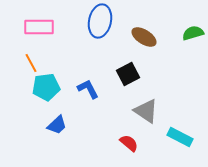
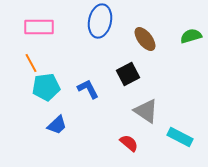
green semicircle: moved 2 px left, 3 px down
brown ellipse: moved 1 px right, 2 px down; rotated 20 degrees clockwise
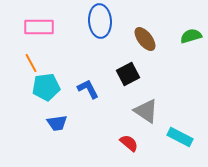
blue ellipse: rotated 16 degrees counterclockwise
blue trapezoid: moved 2 px up; rotated 35 degrees clockwise
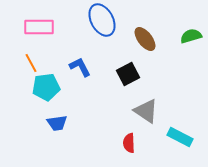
blue ellipse: moved 2 px right, 1 px up; rotated 24 degrees counterclockwise
blue L-shape: moved 8 px left, 22 px up
red semicircle: rotated 132 degrees counterclockwise
